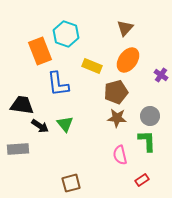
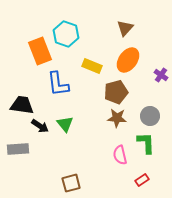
green L-shape: moved 1 px left, 2 px down
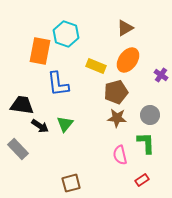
brown triangle: rotated 18 degrees clockwise
orange rectangle: rotated 32 degrees clockwise
yellow rectangle: moved 4 px right
gray circle: moved 1 px up
green triangle: rotated 18 degrees clockwise
gray rectangle: rotated 50 degrees clockwise
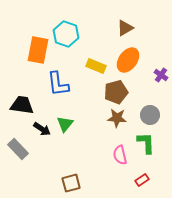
orange rectangle: moved 2 px left, 1 px up
black arrow: moved 2 px right, 3 px down
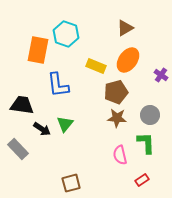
blue L-shape: moved 1 px down
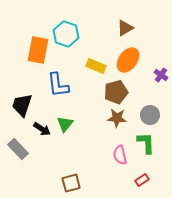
black trapezoid: rotated 80 degrees counterclockwise
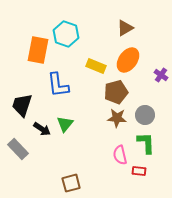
gray circle: moved 5 px left
red rectangle: moved 3 px left, 9 px up; rotated 40 degrees clockwise
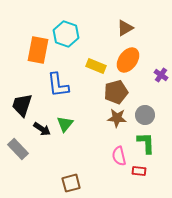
pink semicircle: moved 1 px left, 1 px down
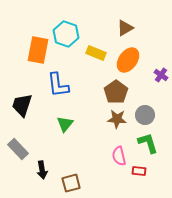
yellow rectangle: moved 13 px up
brown pentagon: rotated 20 degrees counterclockwise
brown star: moved 1 px down
black arrow: moved 41 px down; rotated 48 degrees clockwise
green L-shape: moved 2 px right; rotated 15 degrees counterclockwise
